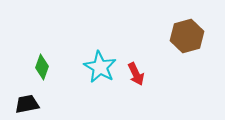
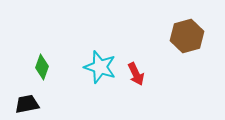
cyan star: rotated 12 degrees counterclockwise
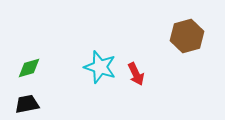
green diamond: moved 13 px left, 1 px down; rotated 55 degrees clockwise
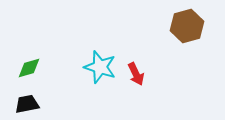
brown hexagon: moved 10 px up
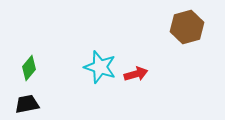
brown hexagon: moved 1 px down
green diamond: rotated 35 degrees counterclockwise
red arrow: rotated 80 degrees counterclockwise
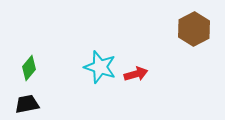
brown hexagon: moved 7 px right, 2 px down; rotated 12 degrees counterclockwise
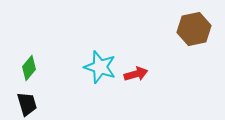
brown hexagon: rotated 16 degrees clockwise
black trapezoid: rotated 85 degrees clockwise
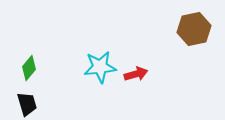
cyan star: rotated 24 degrees counterclockwise
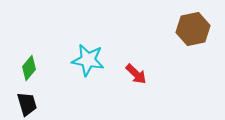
brown hexagon: moved 1 px left
cyan star: moved 12 px left, 7 px up; rotated 16 degrees clockwise
red arrow: rotated 60 degrees clockwise
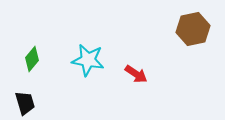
green diamond: moved 3 px right, 9 px up
red arrow: rotated 10 degrees counterclockwise
black trapezoid: moved 2 px left, 1 px up
